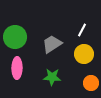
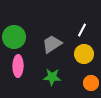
green circle: moved 1 px left
pink ellipse: moved 1 px right, 2 px up
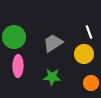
white line: moved 7 px right, 2 px down; rotated 48 degrees counterclockwise
gray trapezoid: moved 1 px right, 1 px up
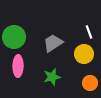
green star: rotated 18 degrees counterclockwise
orange circle: moved 1 px left
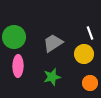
white line: moved 1 px right, 1 px down
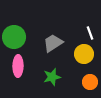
orange circle: moved 1 px up
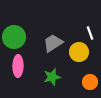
yellow circle: moved 5 px left, 2 px up
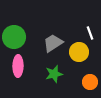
green star: moved 2 px right, 3 px up
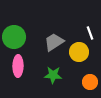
gray trapezoid: moved 1 px right, 1 px up
green star: moved 1 px left, 1 px down; rotated 18 degrees clockwise
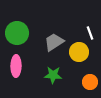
green circle: moved 3 px right, 4 px up
pink ellipse: moved 2 px left
